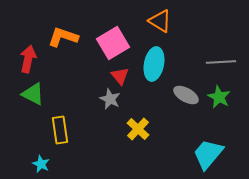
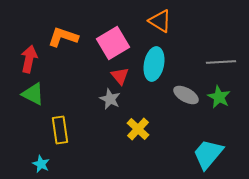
red arrow: moved 1 px right
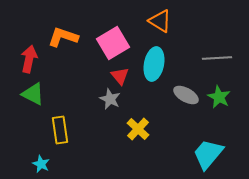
gray line: moved 4 px left, 4 px up
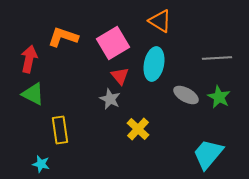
cyan star: rotated 12 degrees counterclockwise
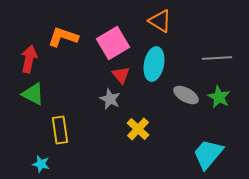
red triangle: moved 1 px right, 1 px up
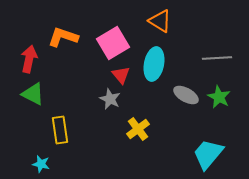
yellow cross: rotated 10 degrees clockwise
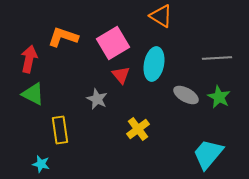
orange triangle: moved 1 px right, 5 px up
gray star: moved 13 px left
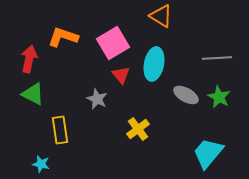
cyan trapezoid: moved 1 px up
